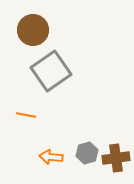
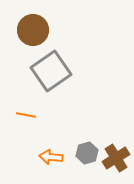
brown cross: rotated 24 degrees counterclockwise
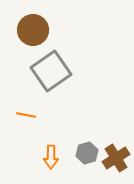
orange arrow: rotated 95 degrees counterclockwise
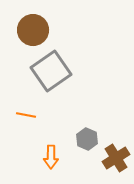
gray hexagon: moved 14 px up; rotated 20 degrees counterclockwise
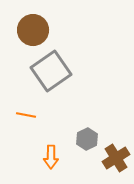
gray hexagon: rotated 10 degrees clockwise
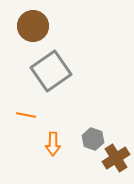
brown circle: moved 4 px up
gray hexagon: moved 6 px right; rotated 15 degrees counterclockwise
orange arrow: moved 2 px right, 13 px up
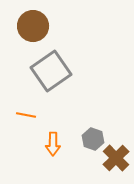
brown cross: rotated 12 degrees counterclockwise
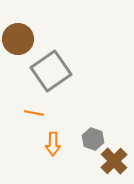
brown circle: moved 15 px left, 13 px down
orange line: moved 8 px right, 2 px up
brown cross: moved 2 px left, 3 px down
